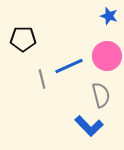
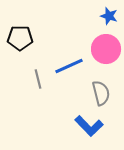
black pentagon: moved 3 px left, 1 px up
pink circle: moved 1 px left, 7 px up
gray line: moved 4 px left
gray semicircle: moved 2 px up
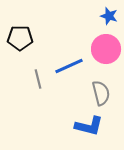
blue L-shape: rotated 32 degrees counterclockwise
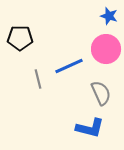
gray semicircle: rotated 10 degrees counterclockwise
blue L-shape: moved 1 px right, 2 px down
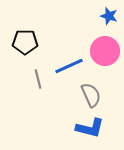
black pentagon: moved 5 px right, 4 px down
pink circle: moved 1 px left, 2 px down
gray semicircle: moved 10 px left, 2 px down
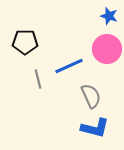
pink circle: moved 2 px right, 2 px up
gray semicircle: moved 1 px down
blue L-shape: moved 5 px right
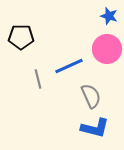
black pentagon: moved 4 px left, 5 px up
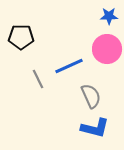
blue star: rotated 18 degrees counterclockwise
gray line: rotated 12 degrees counterclockwise
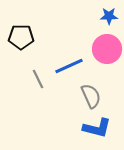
blue L-shape: moved 2 px right
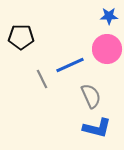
blue line: moved 1 px right, 1 px up
gray line: moved 4 px right
